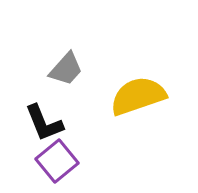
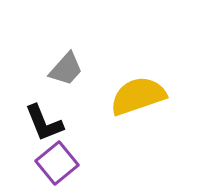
purple square: moved 2 px down
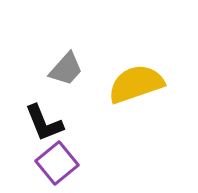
yellow semicircle: moved 2 px left, 12 px up
